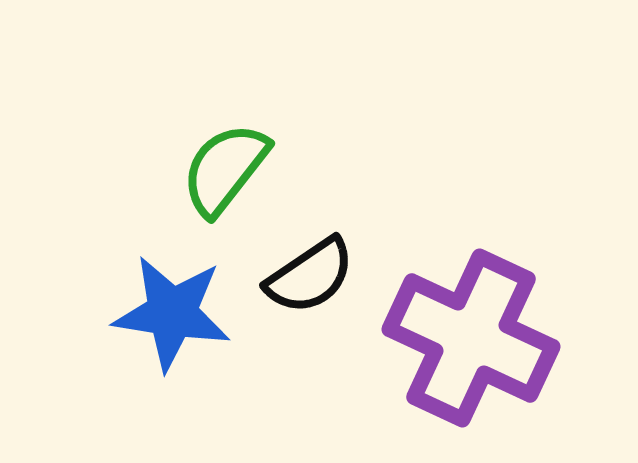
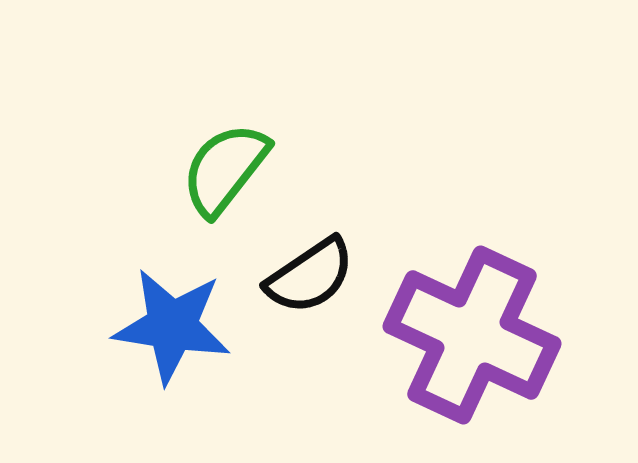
blue star: moved 13 px down
purple cross: moved 1 px right, 3 px up
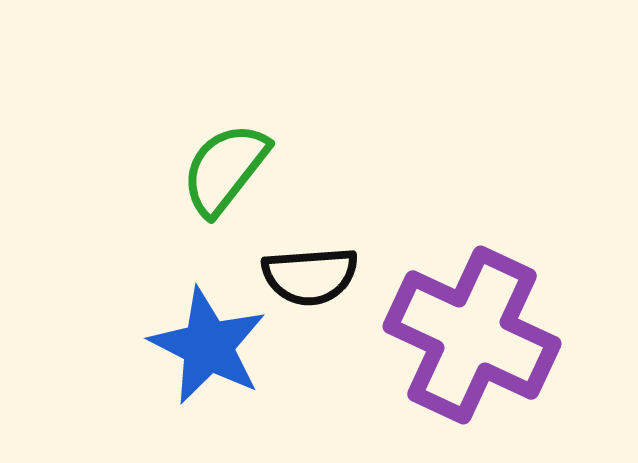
black semicircle: rotated 30 degrees clockwise
blue star: moved 36 px right, 20 px down; rotated 18 degrees clockwise
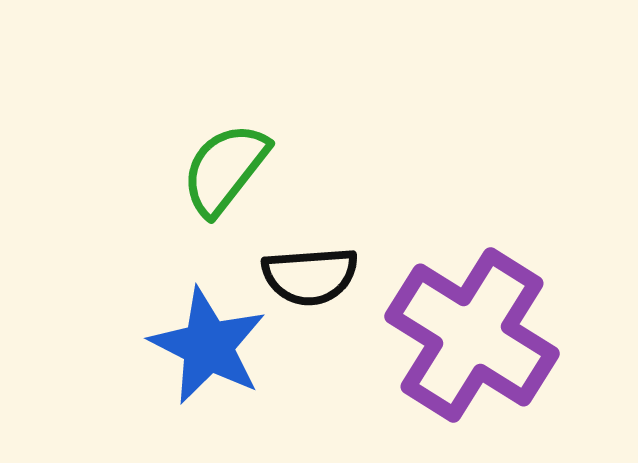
purple cross: rotated 7 degrees clockwise
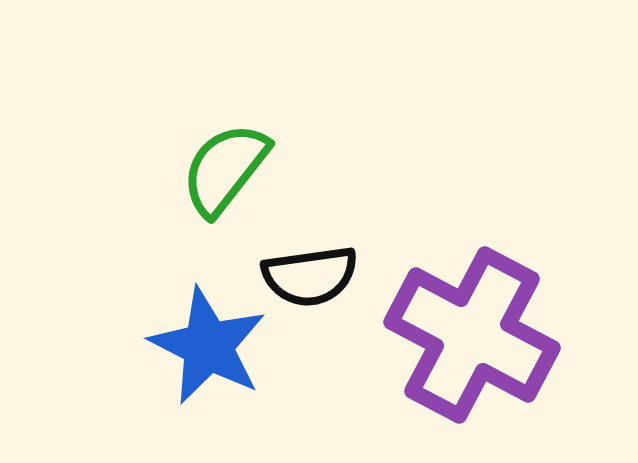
black semicircle: rotated 4 degrees counterclockwise
purple cross: rotated 4 degrees counterclockwise
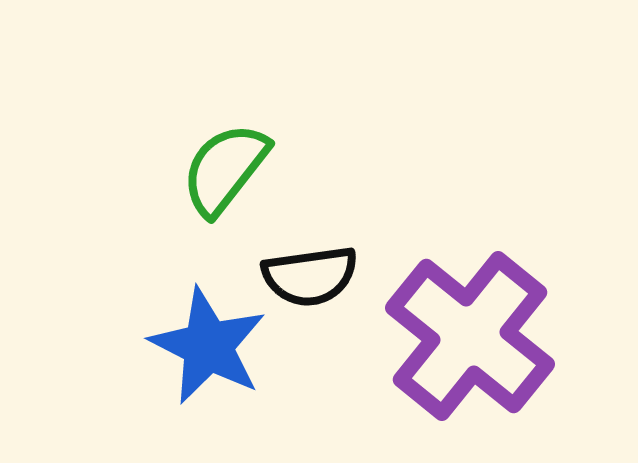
purple cross: moved 2 px left, 1 px down; rotated 11 degrees clockwise
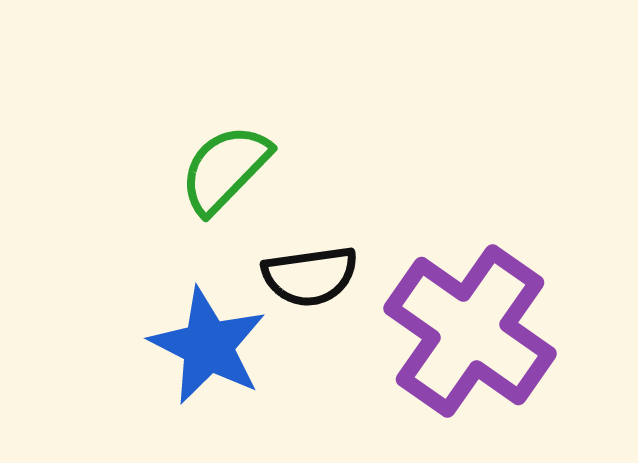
green semicircle: rotated 6 degrees clockwise
purple cross: moved 5 px up; rotated 4 degrees counterclockwise
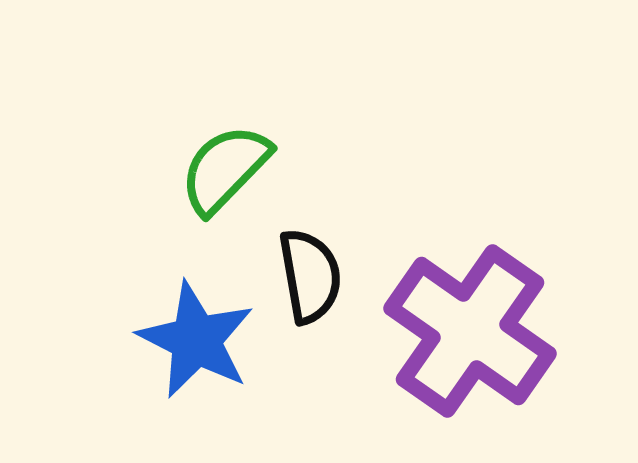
black semicircle: rotated 92 degrees counterclockwise
blue star: moved 12 px left, 6 px up
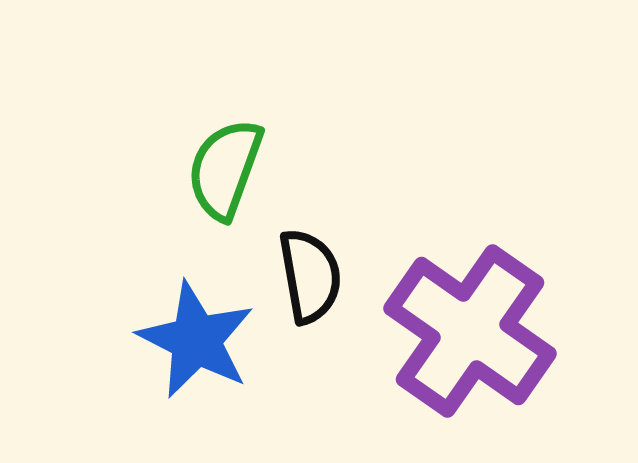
green semicircle: rotated 24 degrees counterclockwise
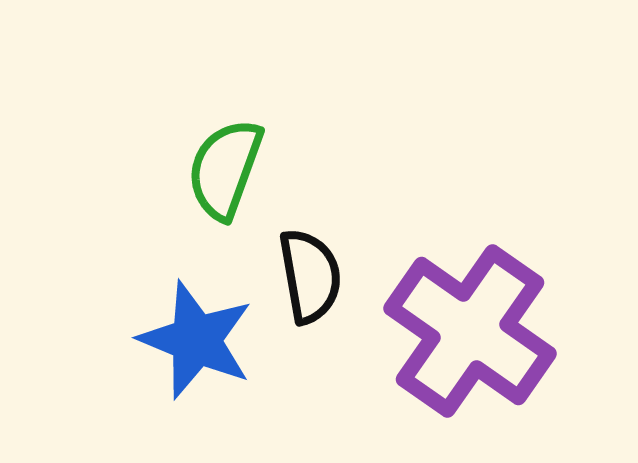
blue star: rotated 5 degrees counterclockwise
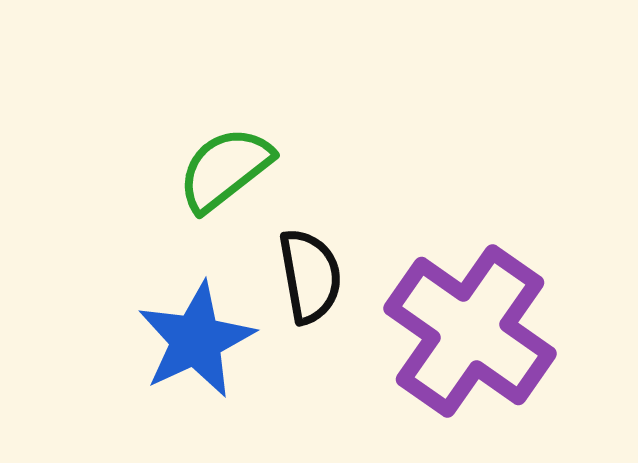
green semicircle: rotated 32 degrees clockwise
blue star: rotated 25 degrees clockwise
